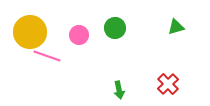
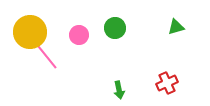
pink line: moved 1 px down; rotated 32 degrees clockwise
red cross: moved 1 px left, 1 px up; rotated 20 degrees clockwise
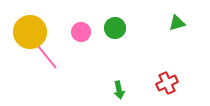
green triangle: moved 1 px right, 4 px up
pink circle: moved 2 px right, 3 px up
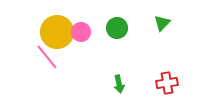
green triangle: moved 15 px left; rotated 30 degrees counterclockwise
green circle: moved 2 px right
yellow circle: moved 27 px right
red cross: rotated 15 degrees clockwise
green arrow: moved 6 px up
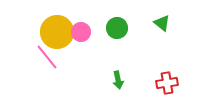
green triangle: rotated 36 degrees counterclockwise
green arrow: moved 1 px left, 4 px up
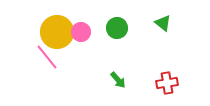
green triangle: moved 1 px right
green arrow: rotated 30 degrees counterclockwise
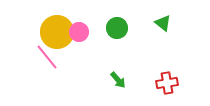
pink circle: moved 2 px left
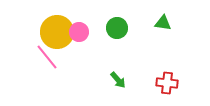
green triangle: rotated 30 degrees counterclockwise
red cross: rotated 15 degrees clockwise
